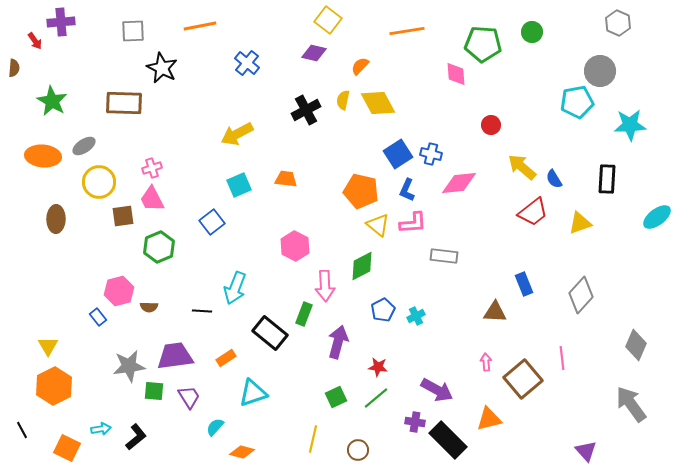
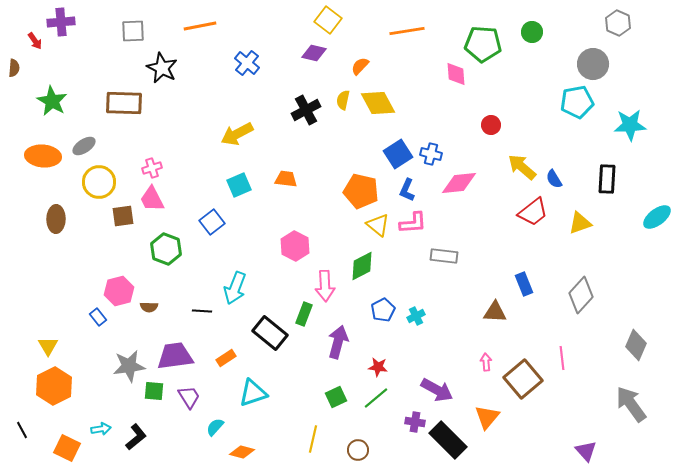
gray circle at (600, 71): moved 7 px left, 7 px up
green hexagon at (159, 247): moved 7 px right, 2 px down; rotated 16 degrees counterclockwise
orange triangle at (489, 419): moved 2 px left, 2 px up; rotated 36 degrees counterclockwise
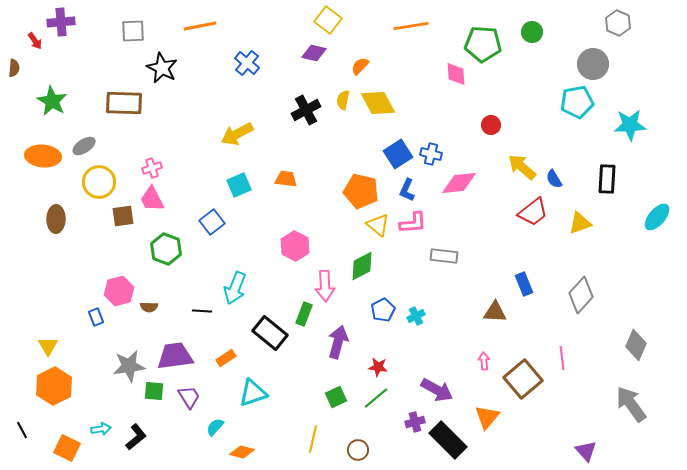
orange line at (407, 31): moved 4 px right, 5 px up
cyan ellipse at (657, 217): rotated 12 degrees counterclockwise
blue rectangle at (98, 317): moved 2 px left; rotated 18 degrees clockwise
pink arrow at (486, 362): moved 2 px left, 1 px up
purple cross at (415, 422): rotated 24 degrees counterclockwise
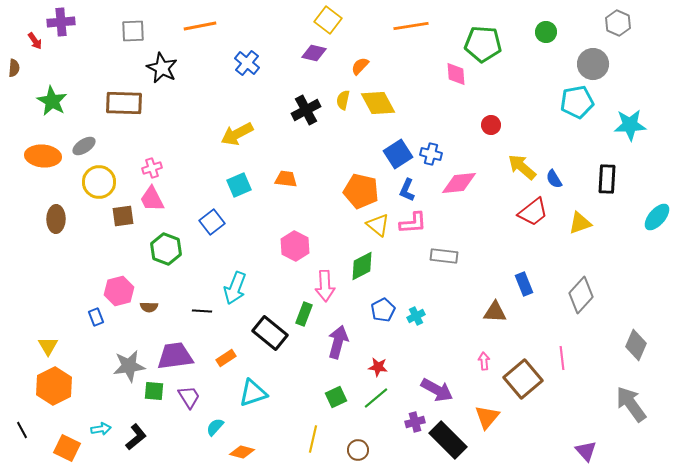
green circle at (532, 32): moved 14 px right
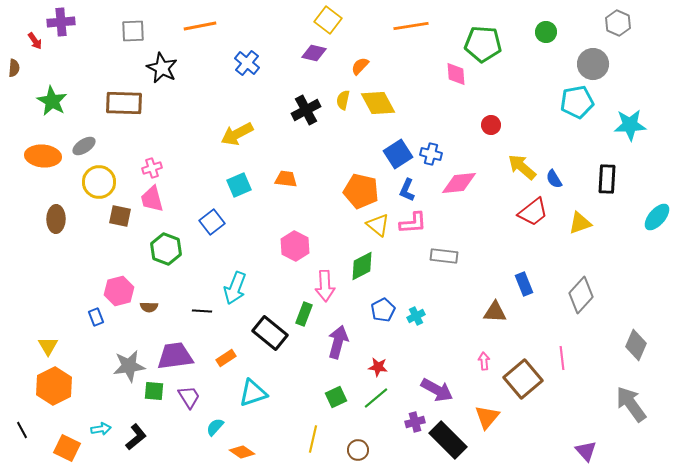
pink trapezoid at (152, 199): rotated 12 degrees clockwise
brown square at (123, 216): moved 3 px left; rotated 20 degrees clockwise
orange diamond at (242, 452): rotated 20 degrees clockwise
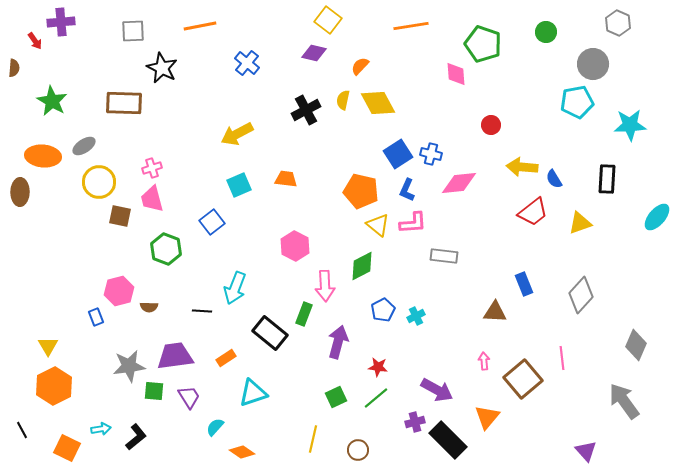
green pentagon at (483, 44): rotated 15 degrees clockwise
yellow arrow at (522, 167): rotated 36 degrees counterclockwise
brown ellipse at (56, 219): moved 36 px left, 27 px up
gray arrow at (631, 404): moved 7 px left, 3 px up
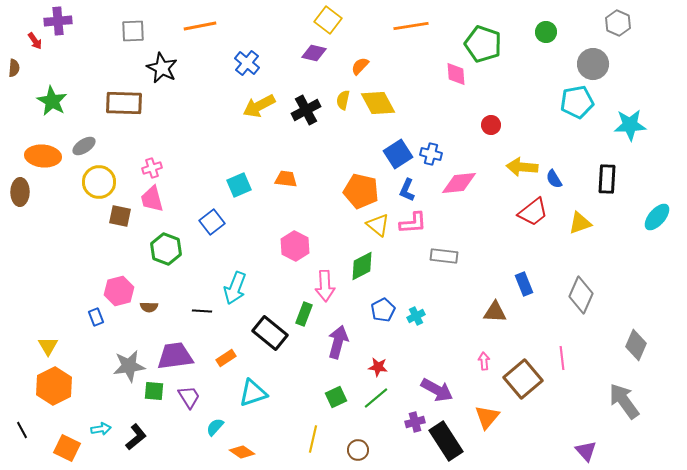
purple cross at (61, 22): moved 3 px left, 1 px up
yellow arrow at (237, 134): moved 22 px right, 28 px up
gray diamond at (581, 295): rotated 18 degrees counterclockwise
black rectangle at (448, 440): moved 2 px left, 1 px down; rotated 12 degrees clockwise
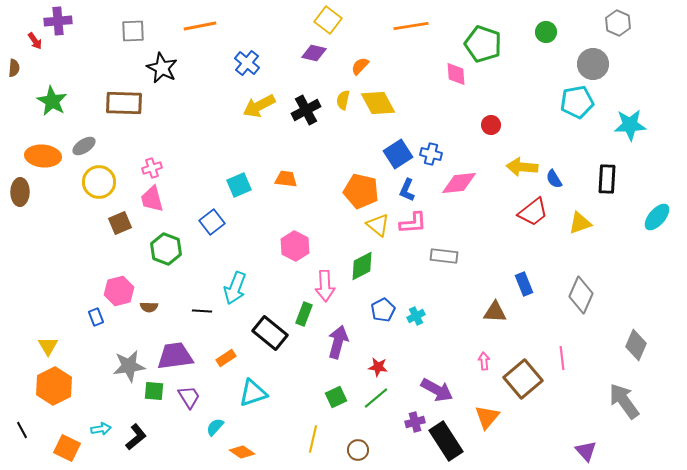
brown square at (120, 216): moved 7 px down; rotated 35 degrees counterclockwise
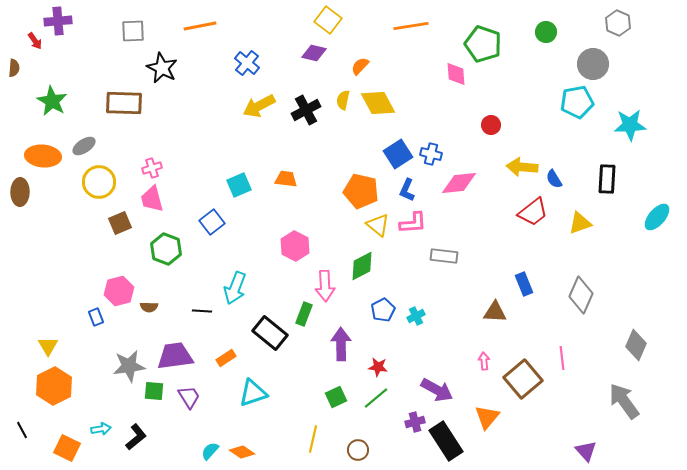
purple arrow at (338, 342): moved 3 px right, 2 px down; rotated 16 degrees counterclockwise
cyan semicircle at (215, 427): moved 5 px left, 24 px down
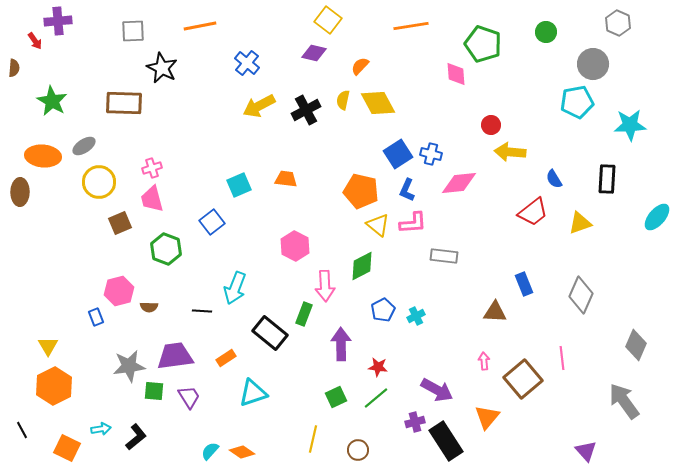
yellow arrow at (522, 167): moved 12 px left, 15 px up
